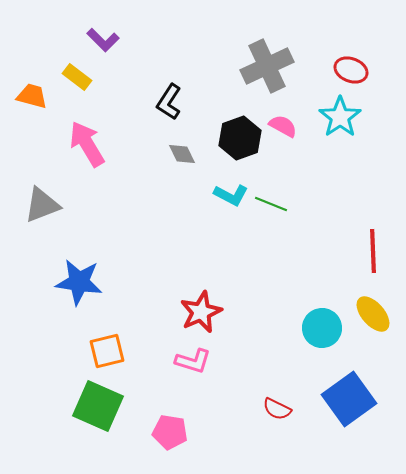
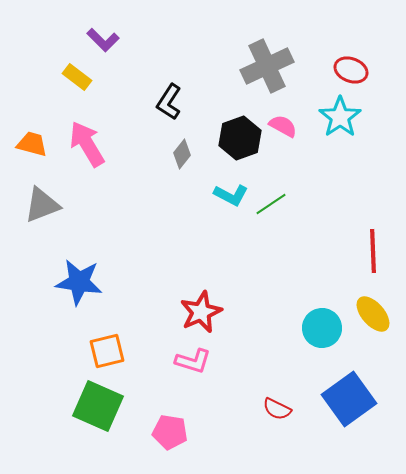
orange trapezoid: moved 48 px down
gray diamond: rotated 64 degrees clockwise
green line: rotated 56 degrees counterclockwise
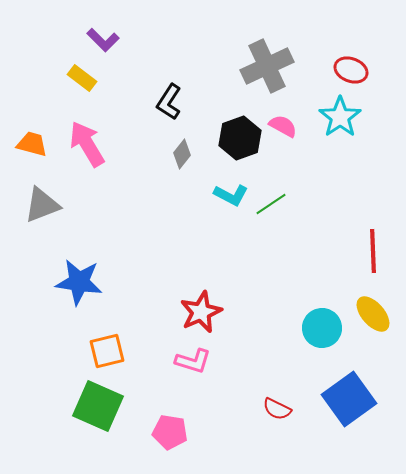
yellow rectangle: moved 5 px right, 1 px down
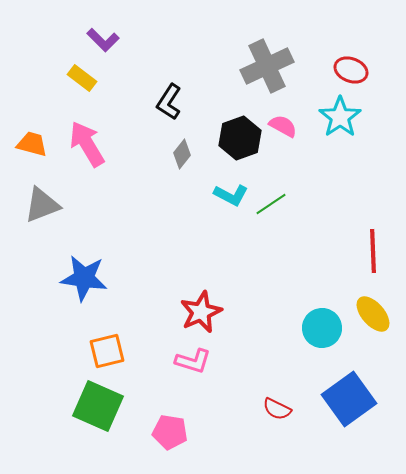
blue star: moved 5 px right, 4 px up
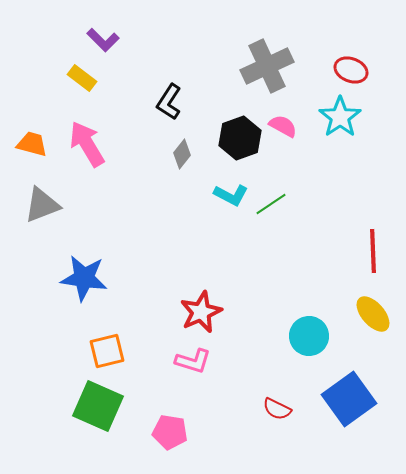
cyan circle: moved 13 px left, 8 px down
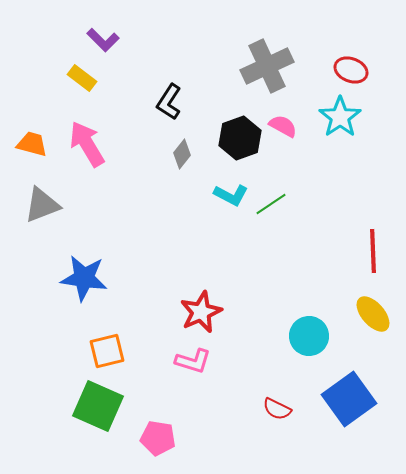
pink pentagon: moved 12 px left, 6 px down
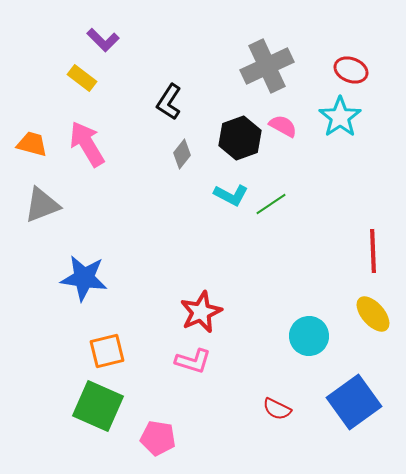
blue square: moved 5 px right, 3 px down
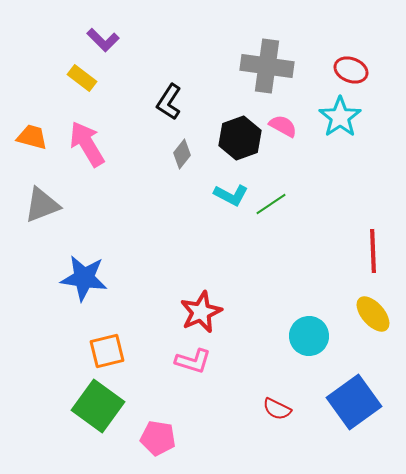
gray cross: rotated 33 degrees clockwise
orange trapezoid: moved 7 px up
green square: rotated 12 degrees clockwise
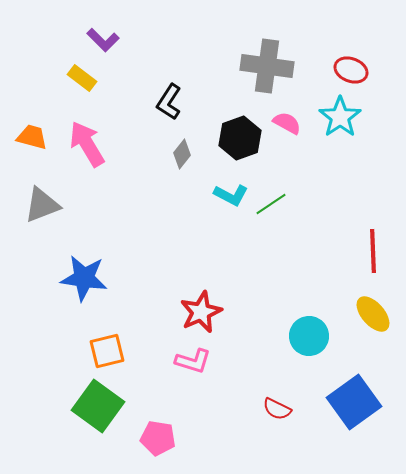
pink semicircle: moved 4 px right, 3 px up
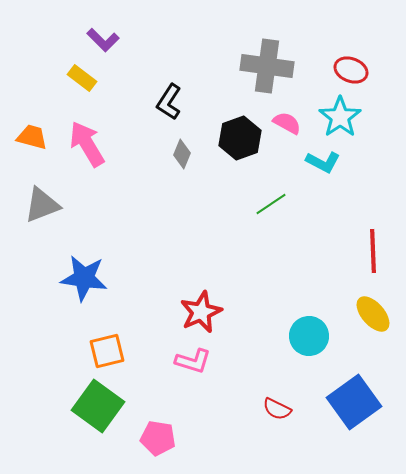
gray diamond: rotated 16 degrees counterclockwise
cyan L-shape: moved 92 px right, 33 px up
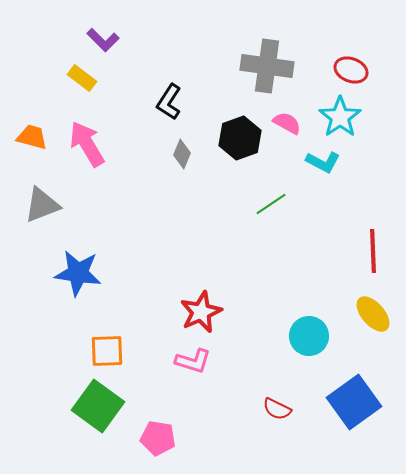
blue star: moved 6 px left, 5 px up
orange square: rotated 12 degrees clockwise
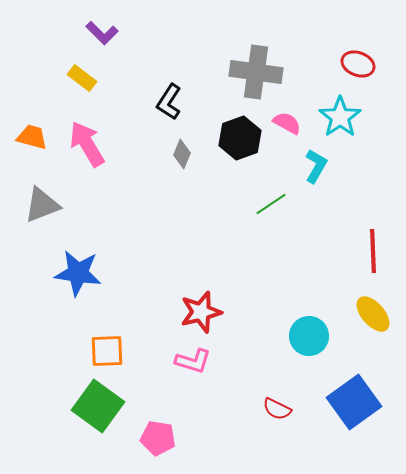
purple L-shape: moved 1 px left, 7 px up
gray cross: moved 11 px left, 6 px down
red ellipse: moved 7 px right, 6 px up
cyan L-shape: moved 7 px left, 4 px down; rotated 88 degrees counterclockwise
red star: rotated 9 degrees clockwise
